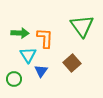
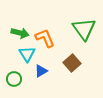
green triangle: moved 2 px right, 3 px down
green arrow: rotated 12 degrees clockwise
orange L-shape: rotated 25 degrees counterclockwise
cyan triangle: moved 1 px left, 1 px up
blue triangle: rotated 24 degrees clockwise
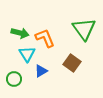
brown square: rotated 12 degrees counterclockwise
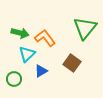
green triangle: moved 1 px right, 1 px up; rotated 15 degrees clockwise
orange L-shape: rotated 15 degrees counterclockwise
cyan triangle: rotated 18 degrees clockwise
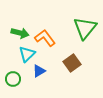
brown square: rotated 18 degrees clockwise
blue triangle: moved 2 px left
green circle: moved 1 px left
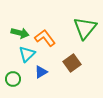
blue triangle: moved 2 px right, 1 px down
